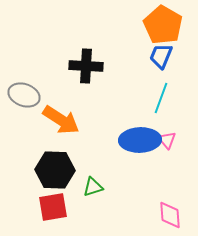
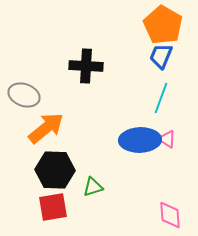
orange arrow: moved 15 px left, 8 px down; rotated 72 degrees counterclockwise
pink triangle: moved 1 px up; rotated 18 degrees counterclockwise
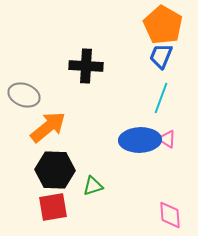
orange arrow: moved 2 px right, 1 px up
green triangle: moved 1 px up
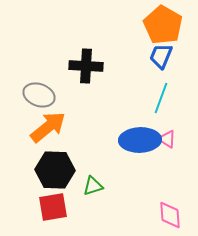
gray ellipse: moved 15 px right
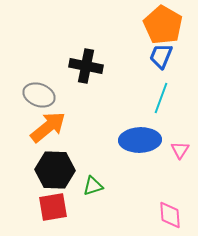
black cross: rotated 8 degrees clockwise
pink triangle: moved 13 px right, 11 px down; rotated 30 degrees clockwise
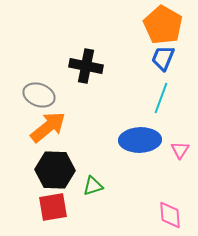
blue trapezoid: moved 2 px right, 2 px down
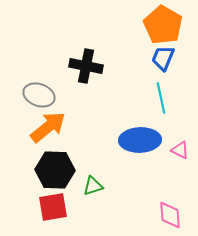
cyan line: rotated 32 degrees counterclockwise
pink triangle: rotated 36 degrees counterclockwise
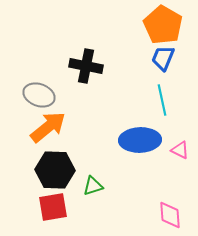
cyan line: moved 1 px right, 2 px down
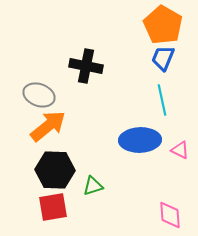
orange arrow: moved 1 px up
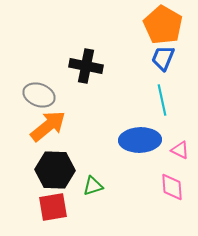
pink diamond: moved 2 px right, 28 px up
